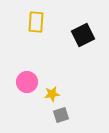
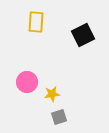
gray square: moved 2 px left, 2 px down
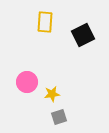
yellow rectangle: moved 9 px right
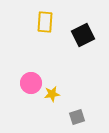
pink circle: moved 4 px right, 1 px down
gray square: moved 18 px right
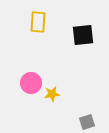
yellow rectangle: moved 7 px left
black square: rotated 20 degrees clockwise
gray square: moved 10 px right, 5 px down
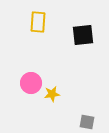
gray square: rotated 28 degrees clockwise
